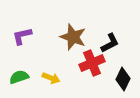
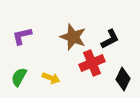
black L-shape: moved 4 px up
green semicircle: rotated 42 degrees counterclockwise
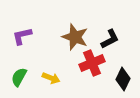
brown star: moved 2 px right
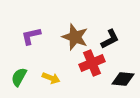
purple L-shape: moved 9 px right
black diamond: rotated 70 degrees clockwise
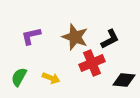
black diamond: moved 1 px right, 1 px down
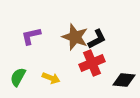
black L-shape: moved 13 px left
green semicircle: moved 1 px left
